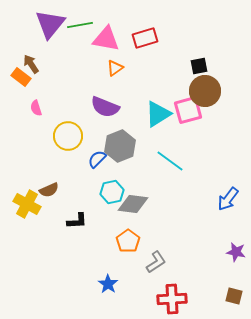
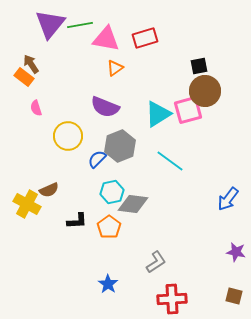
orange rectangle: moved 3 px right
orange pentagon: moved 19 px left, 14 px up
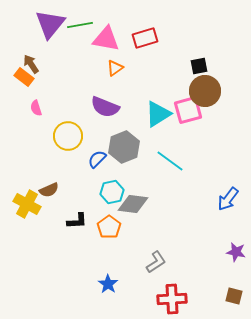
gray hexagon: moved 4 px right, 1 px down
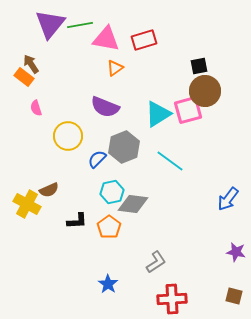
red rectangle: moved 1 px left, 2 px down
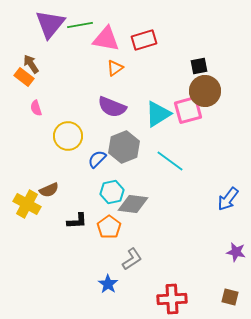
purple semicircle: moved 7 px right
gray L-shape: moved 24 px left, 3 px up
brown square: moved 4 px left, 1 px down
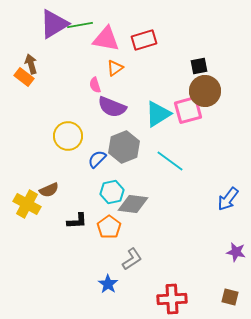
purple triangle: moved 4 px right; rotated 20 degrees clockwise
brown arrow: rotated 18 degrees clockwise
pink semicircle: moved 59 px right, 23 px up
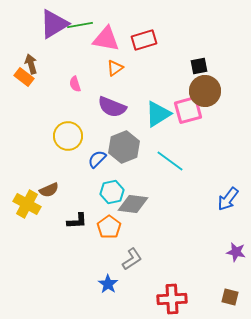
pink semicircle: moved 20 px left, 1 px up
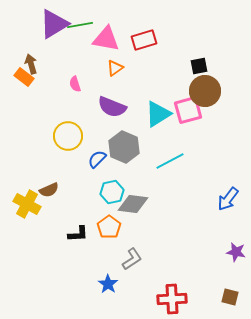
gray hexagon: rotated 16 degrees counterclockwise
cyan line: rotated 64 degrees counterclockwise
black L-shape: moved 1 px right, 13 px down
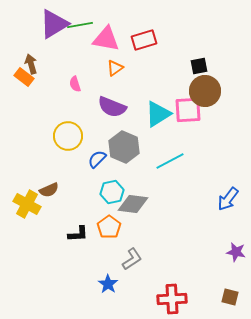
pink square: rotated 12 degrees clockwise
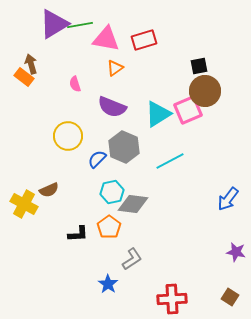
pink square: rotated 20 degrees counterclockwise
yellow cross: moved 3 px left
brown square: rotated 18 degrees clockwise
